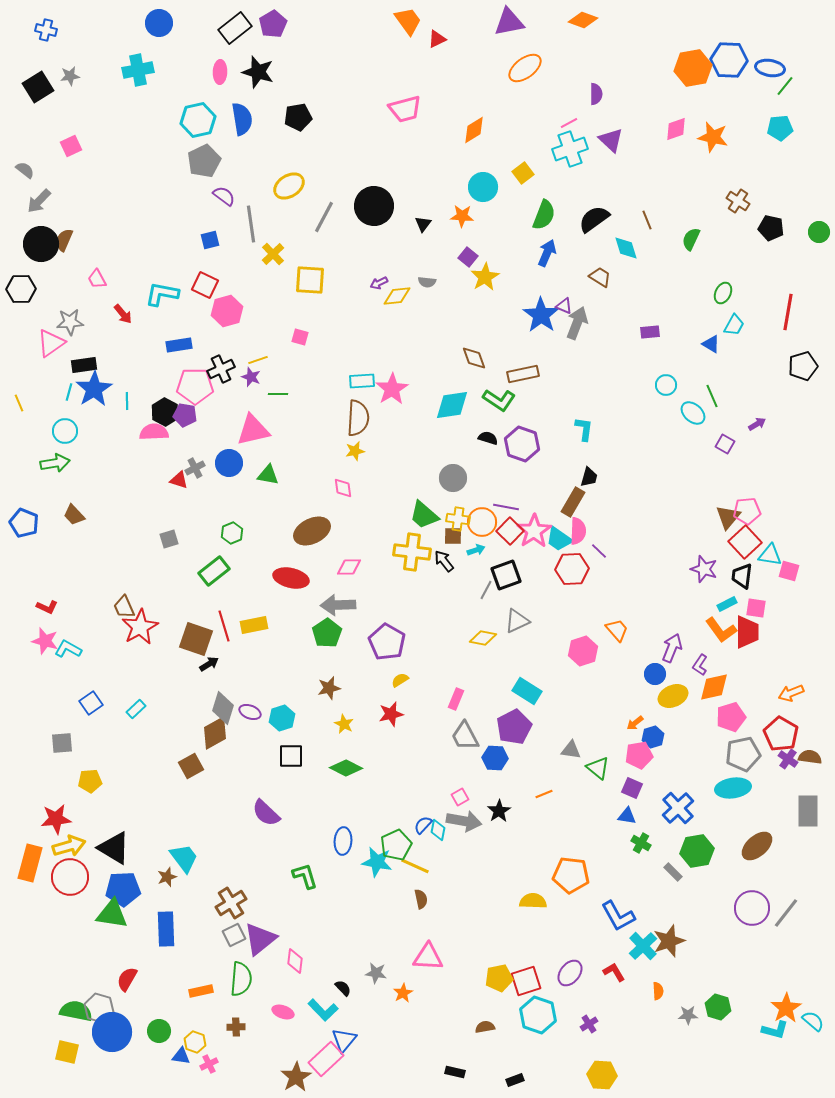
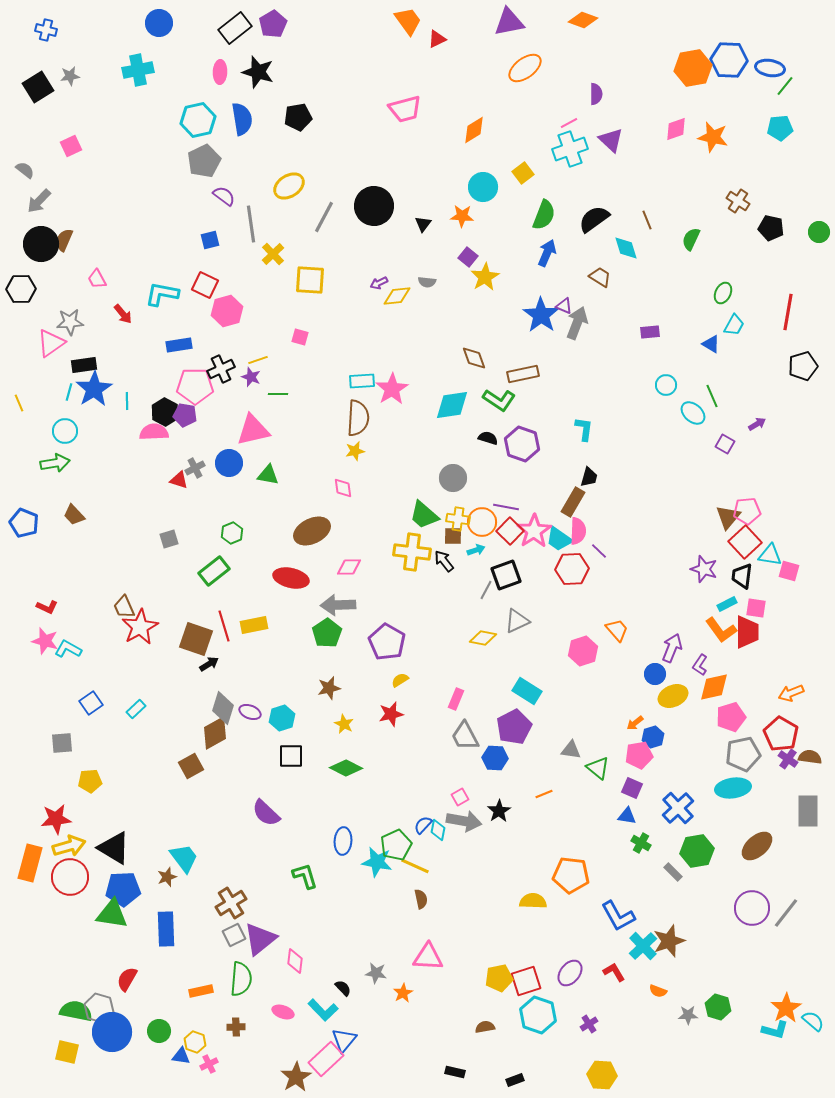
orange semicircle at (658, 991): rotated 114 degrees clockwise
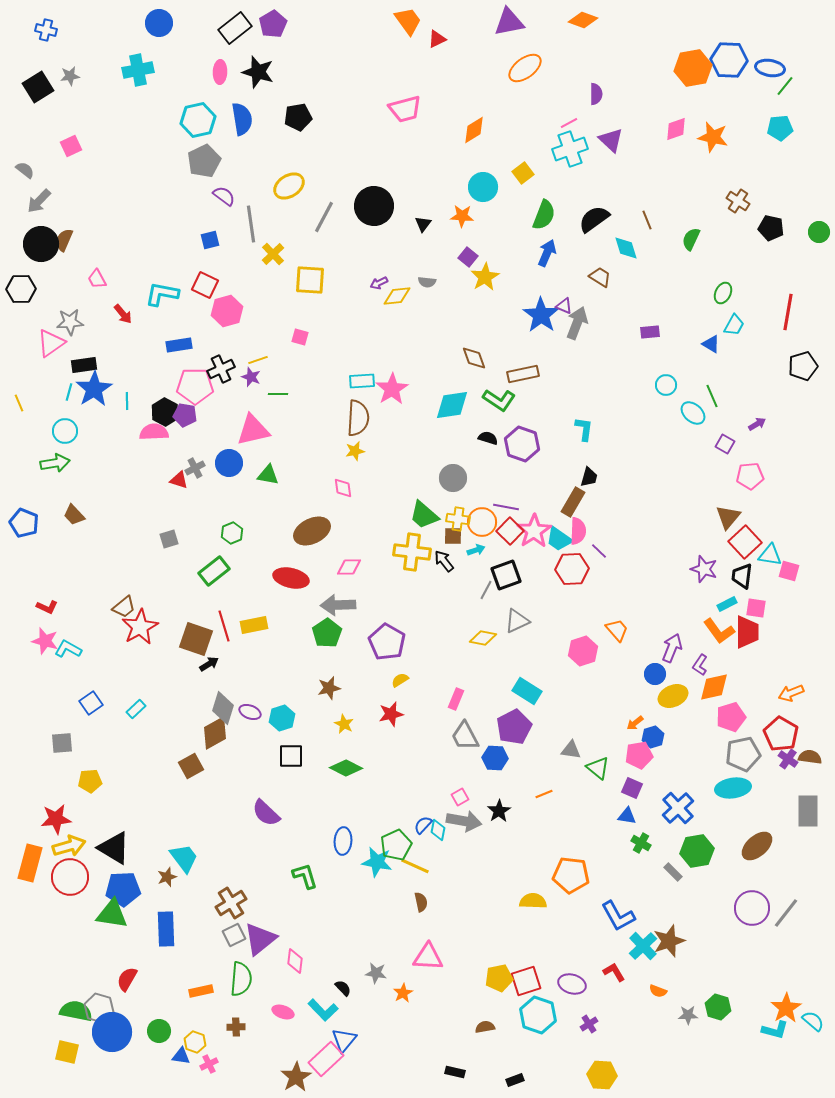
pink pentagon at (747, 511): moved 3 px right, 35 px up
brown trapezoid at (124, 607): rotated 105 degrees counterclockwise
orange L-shape at (721, 630): moved 2 px left, 1 px down
brown semicircle at (421, 899): moved 3 px down
purple ellipse at (570, 973): moved 2 px right, 11 px down; rotated 68 degrees clockwise
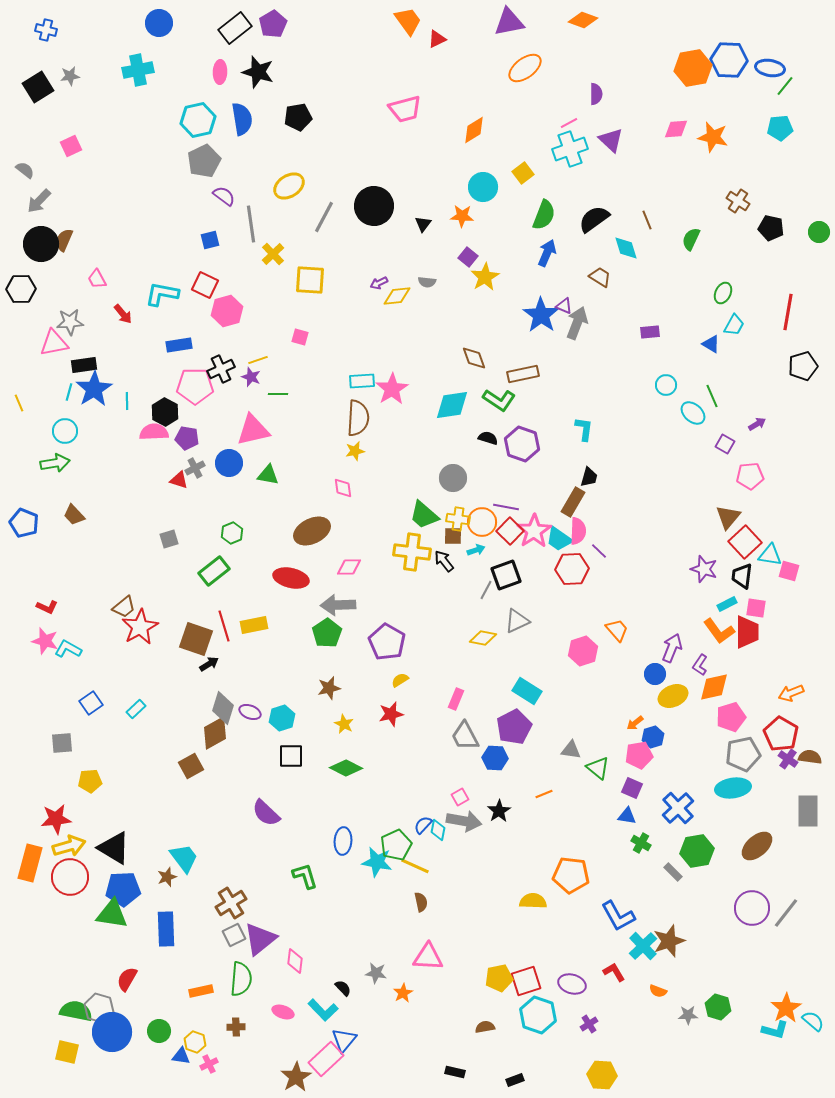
pink diamond at (676, 129): rotated 15 degrees clockwise
pink triangle at (51, 343): moved 3 px right; rotated 24 degrees clockwise
purple pentagon at (185, 415): moved 2 px right, 23 px down
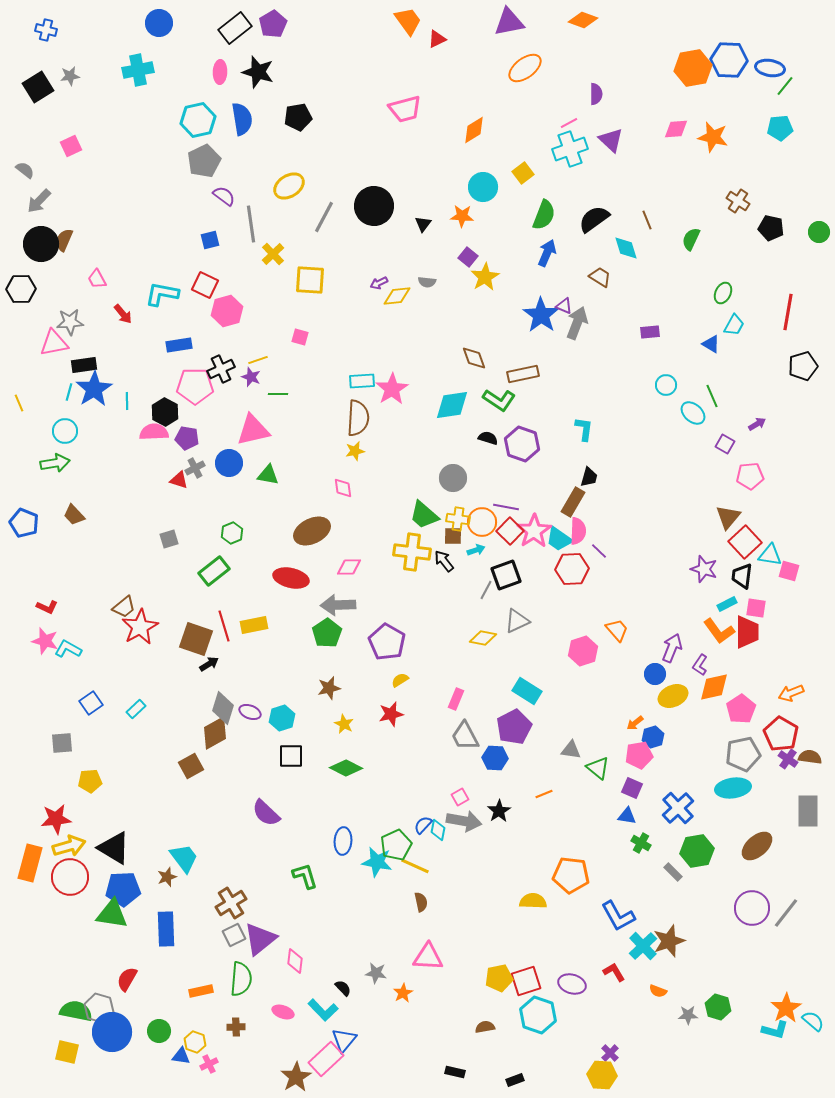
pink pentagon at (731, 717): moved 10 px right, 8 px up; rotated 16 degrees counterclockwise
purple cross at (589, 1024): moved 21 px right, 29 px down; rotated 12 degrees counterclockwise
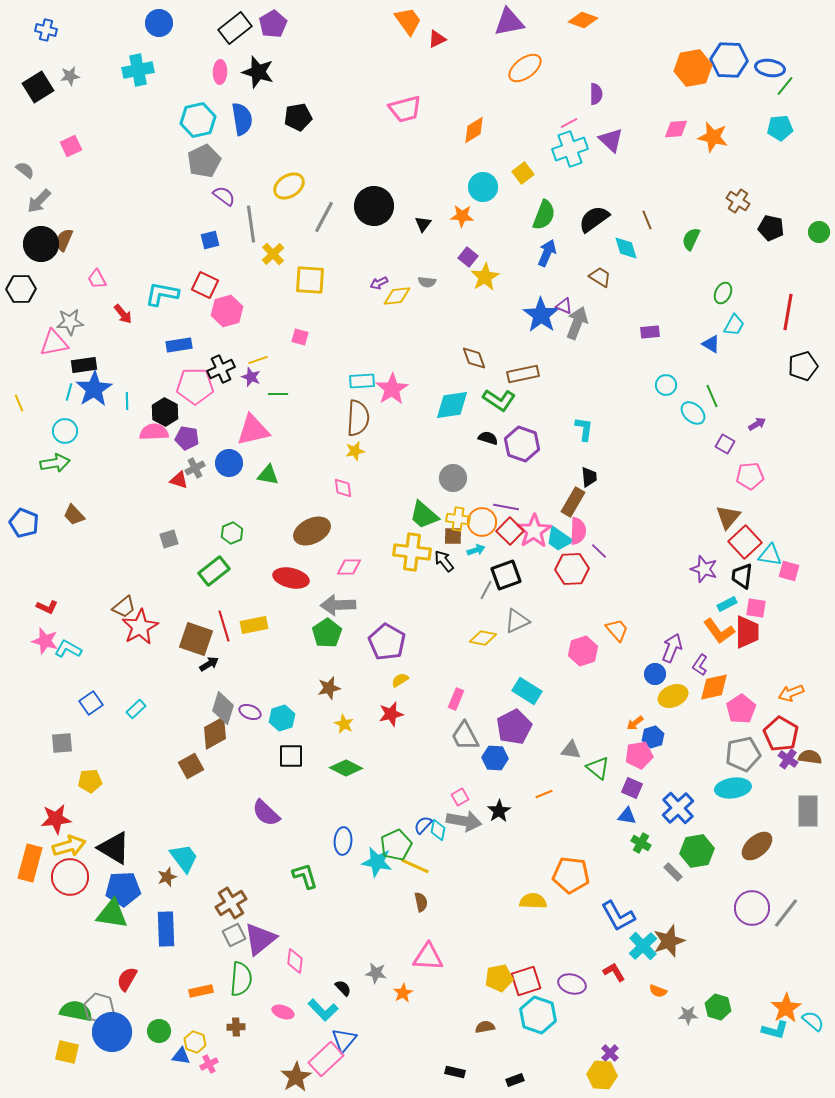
black trapezoid at (589, 477): rotated 20 degrees counterclockwise
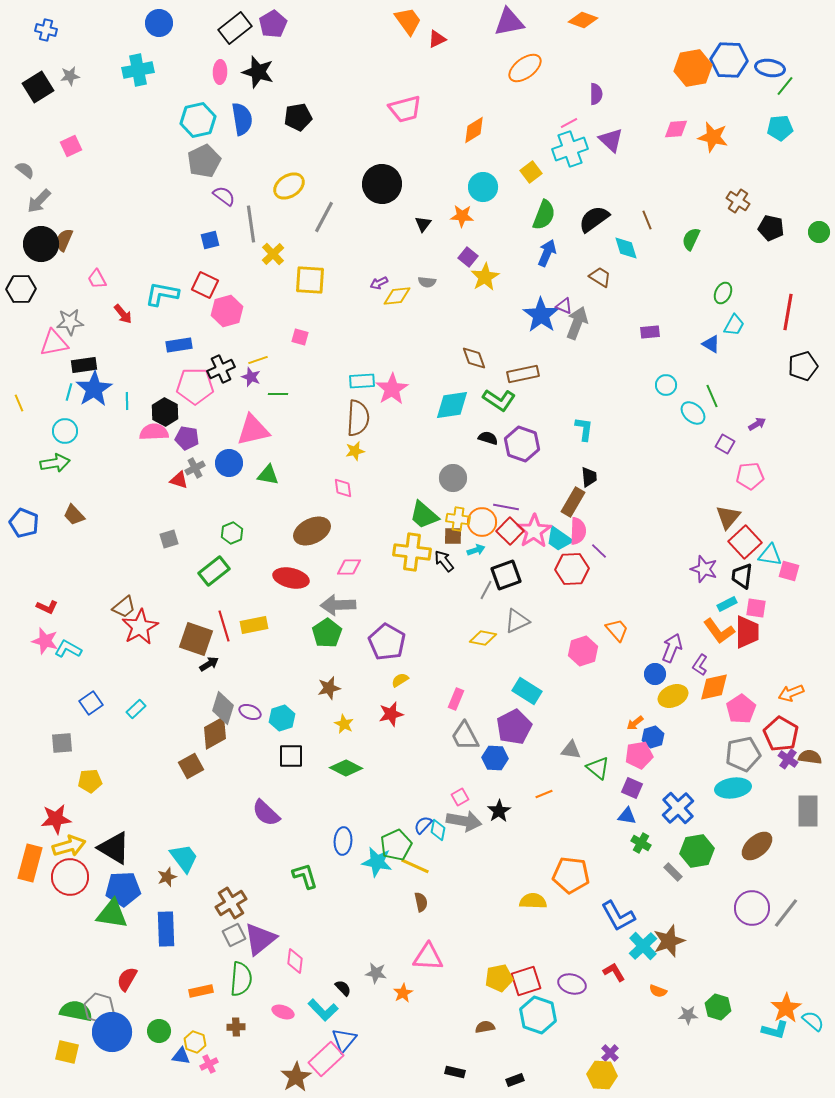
yellow square at (523, 173): moved 8 px right, 1 px up
black circle at (374, 206): moved 8 px right, 22 px up
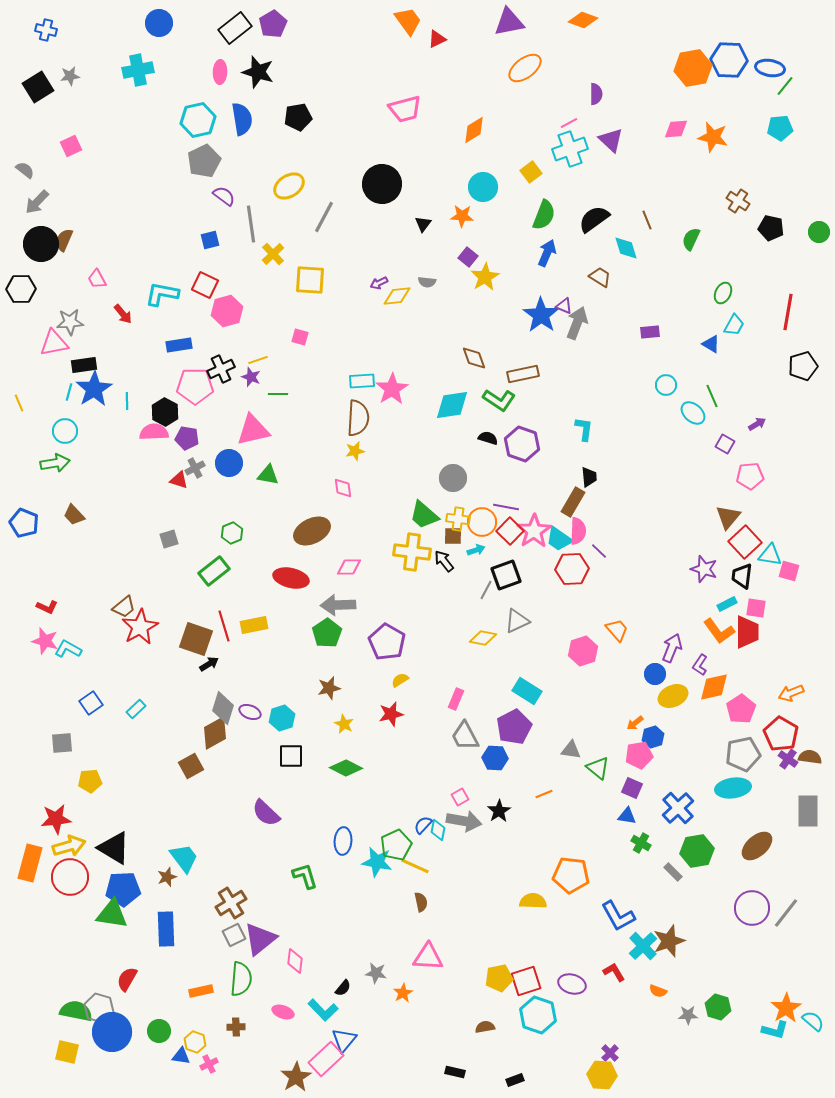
gray arrow at (39, 201): moved 2 px left, 1 px down
black semicircle at (343, 988): rotated 84 degrees clockwise
